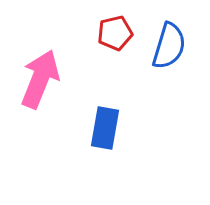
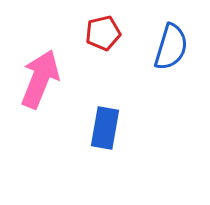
red pentagon: moved 12 px left
blue semicircle: moved 2 px right, 1 px down
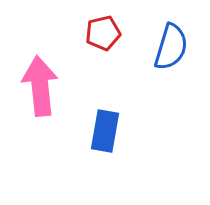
pink arrow: moved 7 px down; rotated 28 degrees counterclockwise
blue rectangle: moved 3 px down
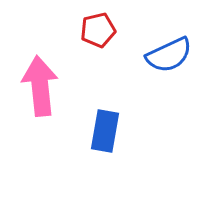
red pentagon: moved 5 px left, 3 px up
blue semicircle: moved 2 px left, 8 px down; rotated 48 degrees clockwise
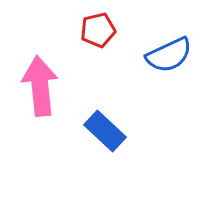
blue rectangle: rotated 57 degrees counterclockwise
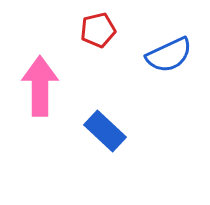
pink arrow: rotated 6 degrees clockwise
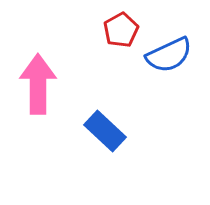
red pentagon: moved 23 px right; rotated 16 degrees counterclockwise
pink arrow: moved 2 px left, 2 px up
